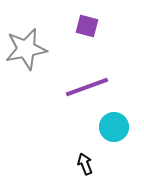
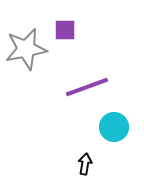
purple square: moved 22 px left, 4 px down; rotated 15 degrees counterclockwise
black arrow: rotated 30 degrees clockwise
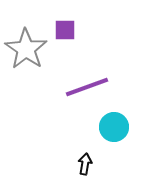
gray star: rotated 27 degrees counterclockwise
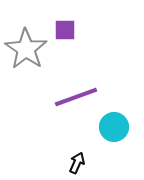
purple line: moved 11 px left, 10 px down
black arrow: moved 8 px left, 1 px up; rotated 15 degrees clockwise
